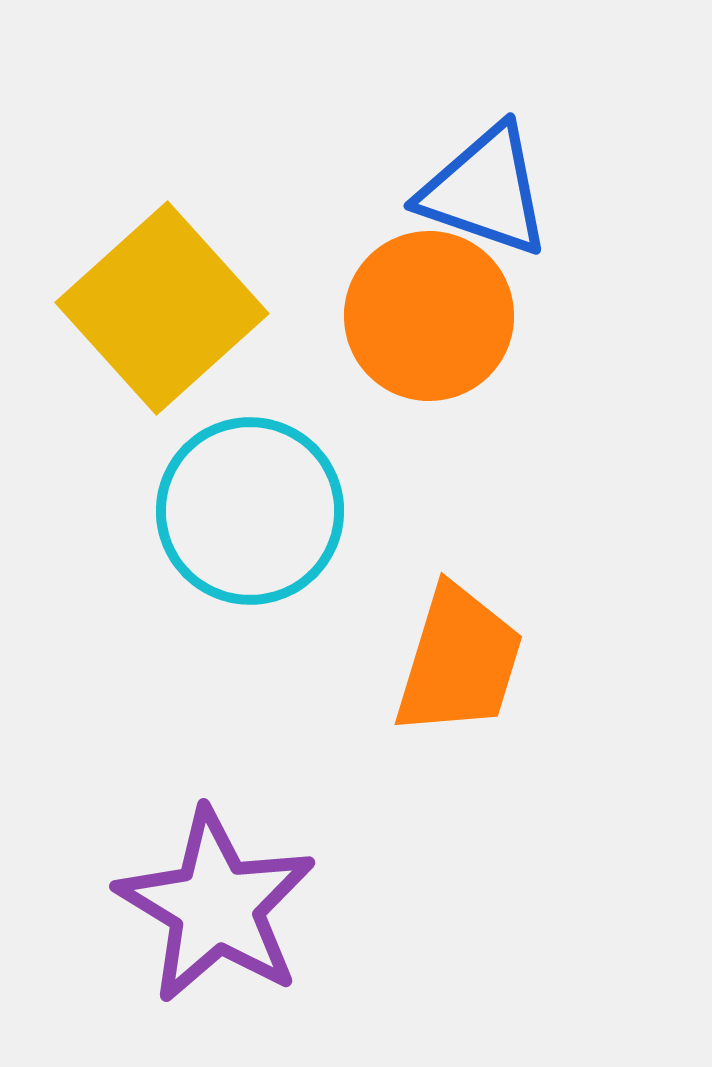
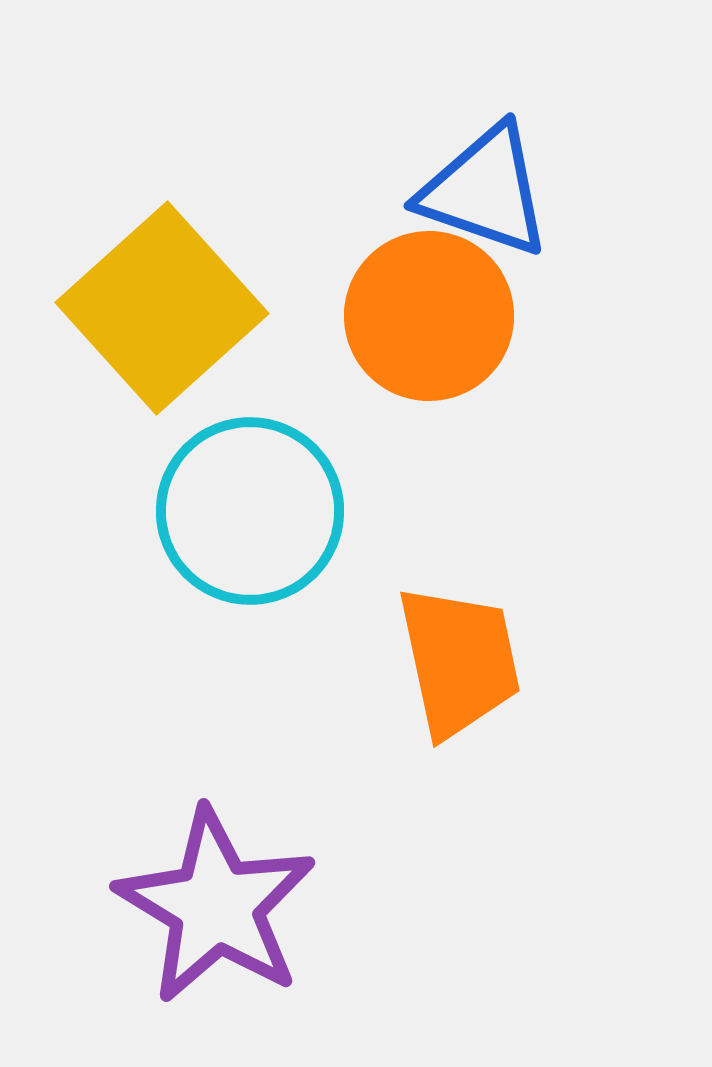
orange trapezoid: rotated 29 degrees counterclockwise
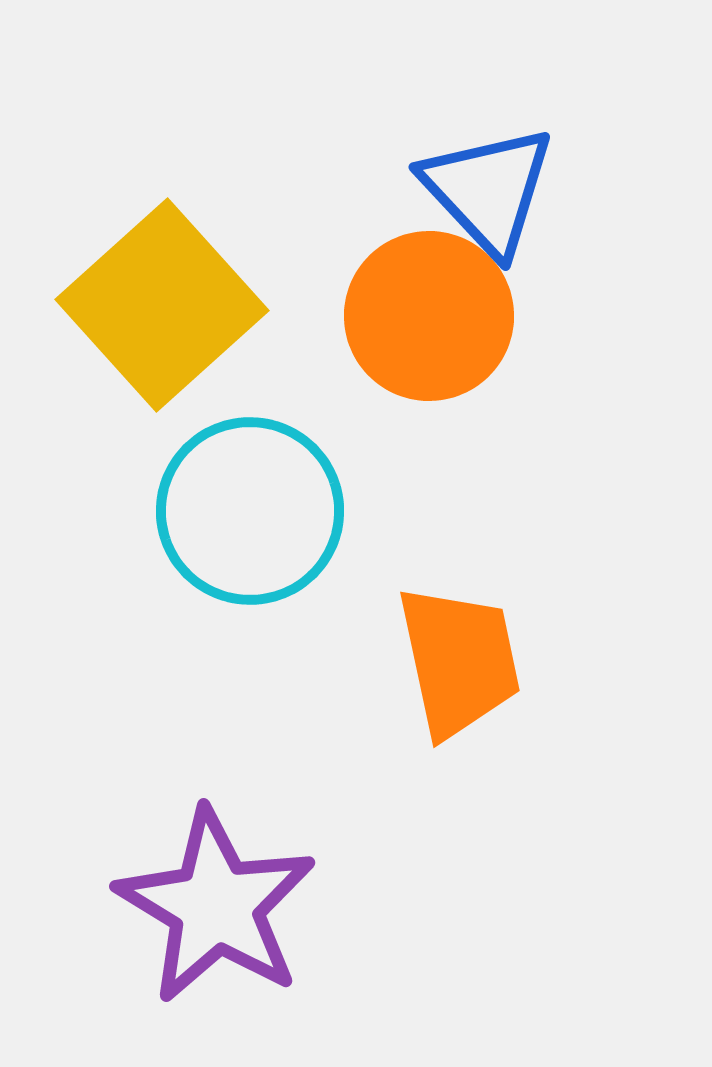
blue triangle: moved 3 px right, 1 px up; rotated 28 degrees clockwise
yellow square: moved 3 px up
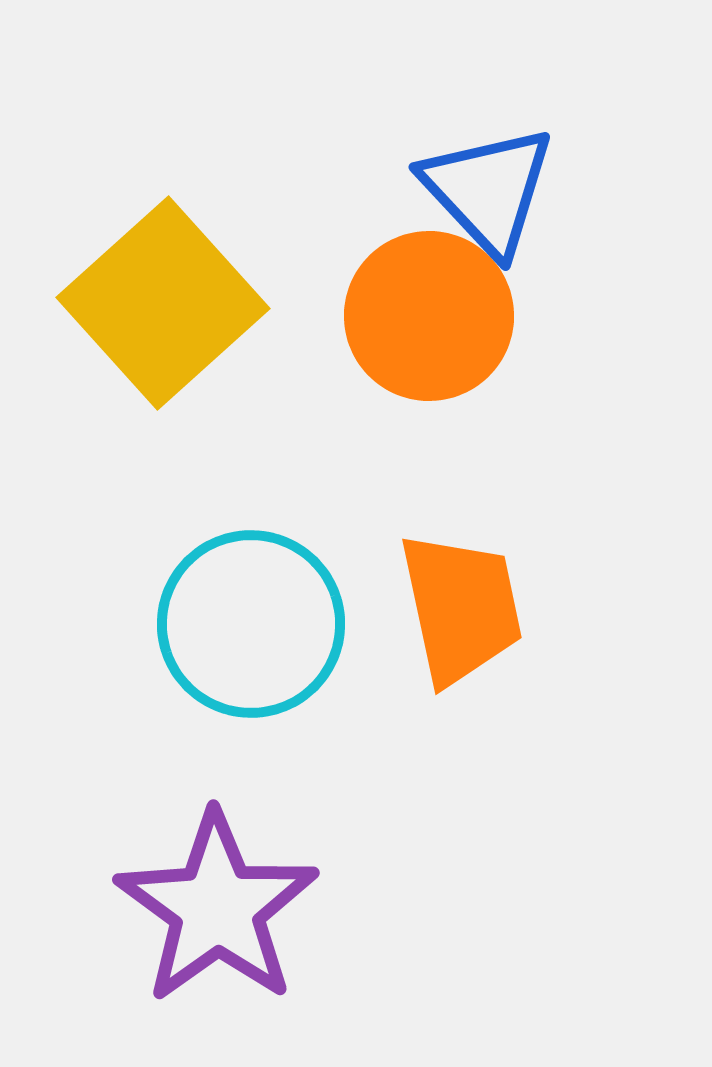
yellow square: moved 1 px right, 2 px up
cyan circle: moved 1 px right, 113 px down
orange trapezoid: moved 2 px right, 53 px up
purple star: moved 1 px right, 2 px down; rotated 5 degrees clockwise
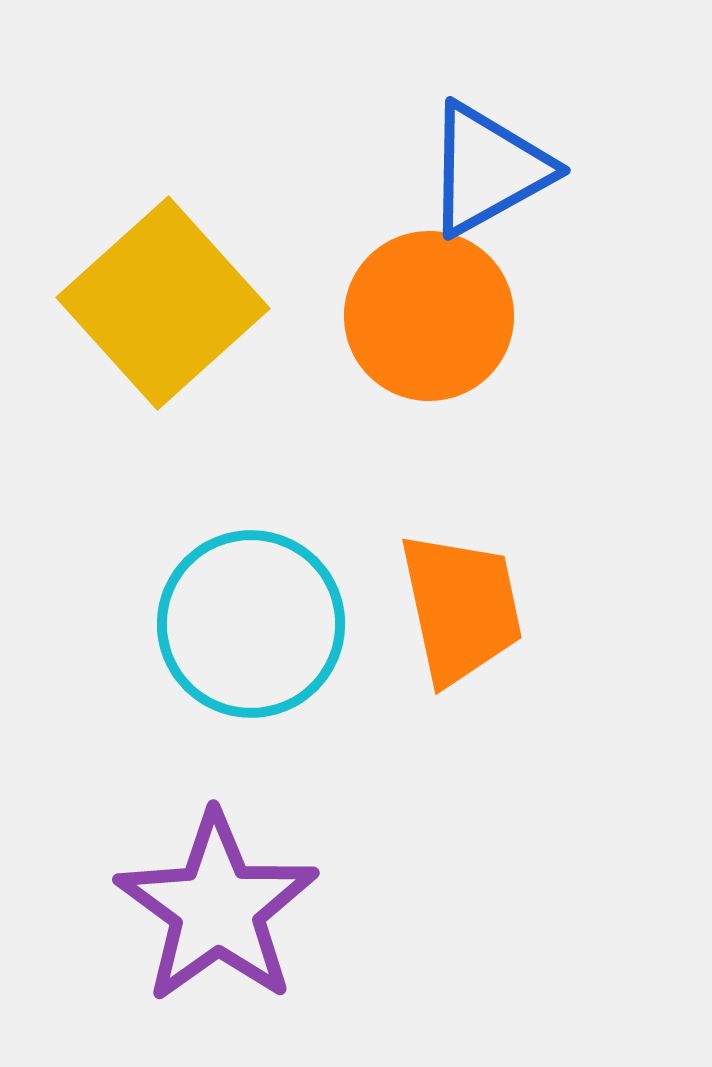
blue triangle: moved 21 px up; rotated 44 degrees clockwise
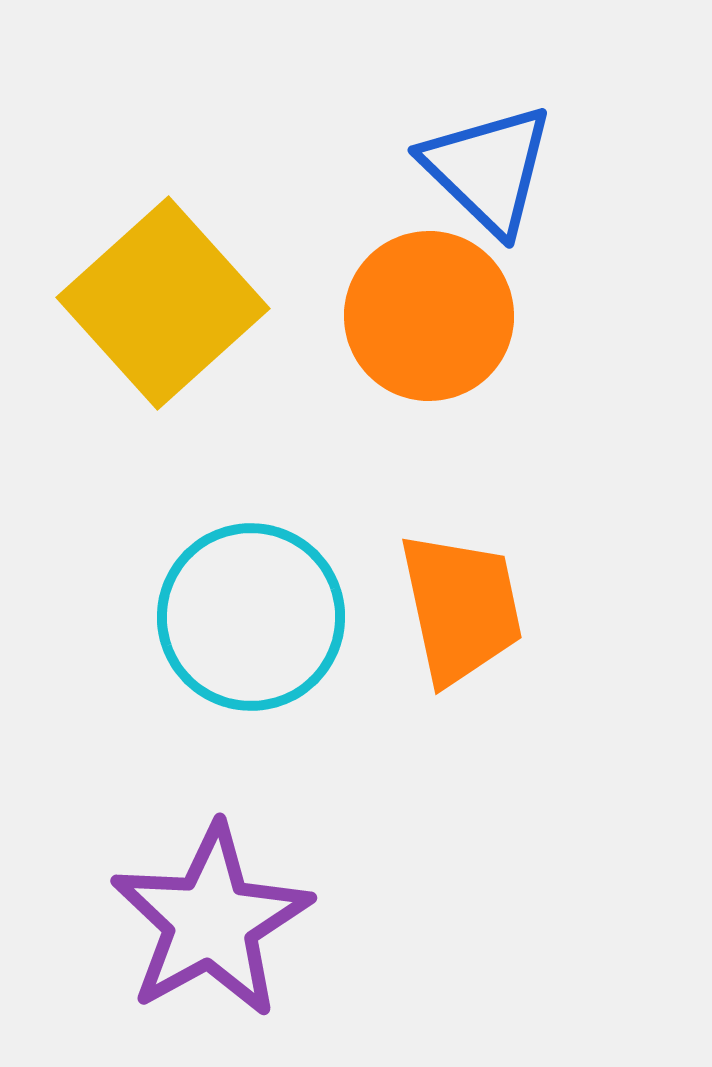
blue triangle: rotated 47 degrees counterclockwise
cyan circle: moved 7 px up
purple star: moved 6 px left, 13 px down; rotated 7 degrees clockwise
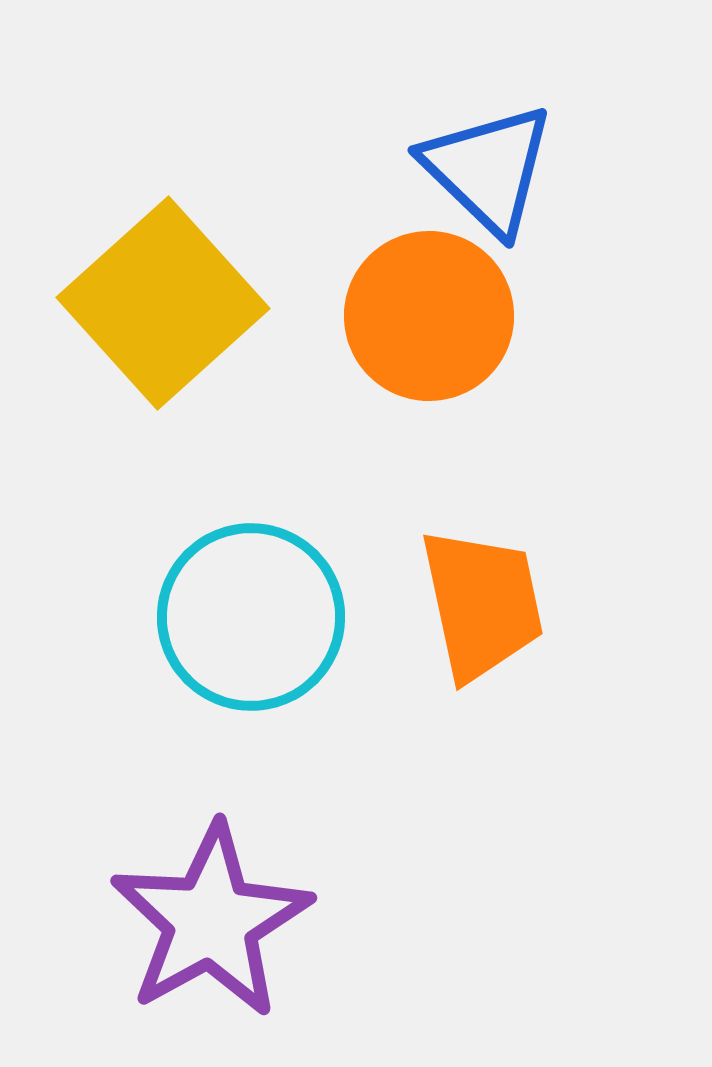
orange trapezoid: moved 21 px right, 4 px up
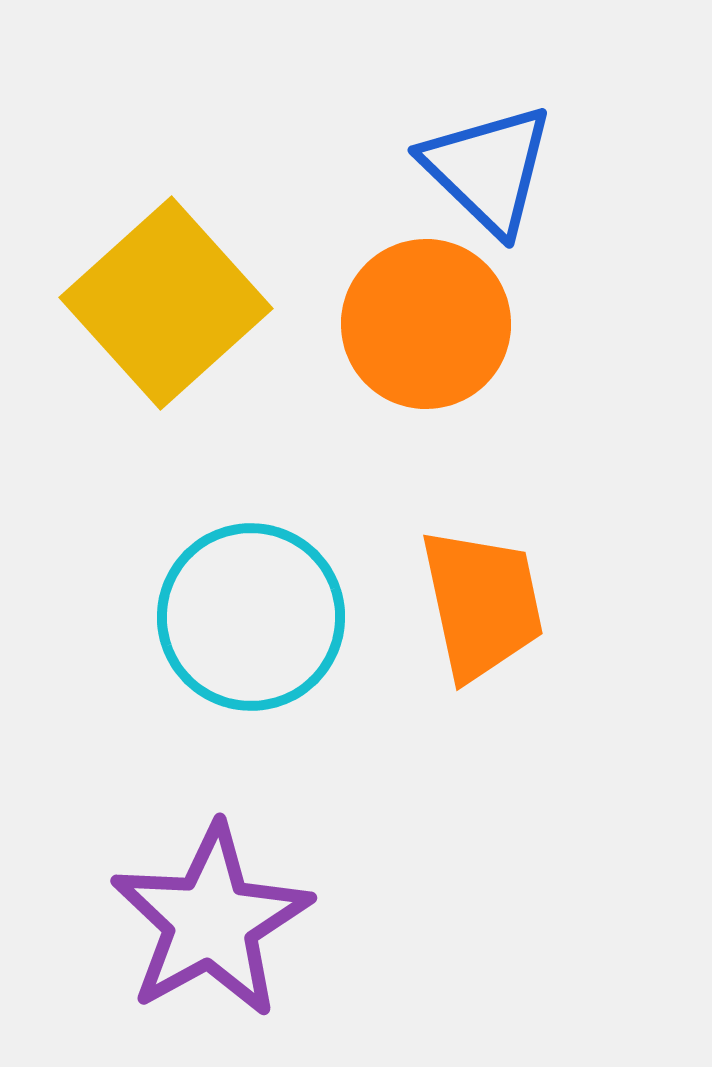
yellow square: moved 3 px right
orange circle: moved 3 px left, 8 px down
